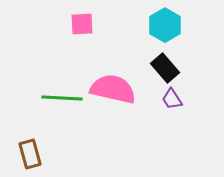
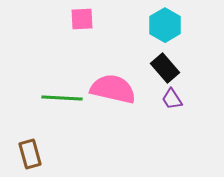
pink square: moved 5 px up
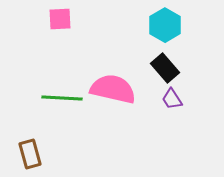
pink square: moved 22 px left
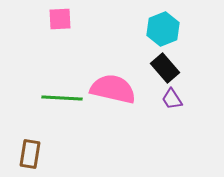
cyan hexagon: moved 2 px left, 4 px down; rotated 8 degrees clockwise
brown rectangle: rotated 24 degrees clockwise
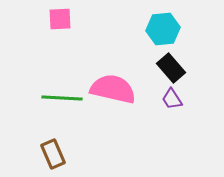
cyan hexagon: rotated 16 degrees clockwise
black rectangle: moved 6 px right
brown rectangle: moved 23 px right; rotated 32 degrees counterclockwise
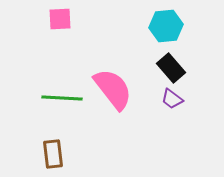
cyan hexagon: moved 3 px right, 3 px up
pink semicircle: rotated 39 degrees clockwise
purple trapezoid: rotated 20 degrees counterclockwise
brown rectangle: rotated 16 degrees clockwise
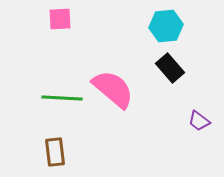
black rectangle: moved 1 px left
pink semicircle: rotated 12 degrees counterclockwise
purple trapezoid: moved 27 px right, 22 px down
brown rectangle: moved 2 px right, 2 px up
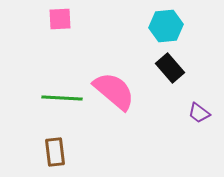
pink semicircle: moved 1 px right, 2 px down
purple trapezoid: moved 8 px up
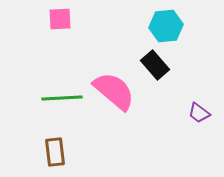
black rectangle: moved 15 px left, 3 px up
green line: rotated 6 degrees counterclockwise
